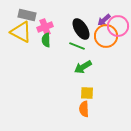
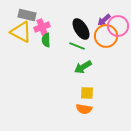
pink cross: moved 3 px left
orange semicircle: rotated 77 degrees counterclockwise
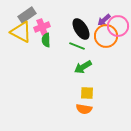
gray rectangle: rotated 48 degrees counterclockwise
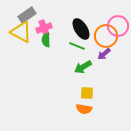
purple arrow: moved 34 px down
pink cross: moved 2 px right, 1 px down
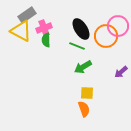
yellow triangle: moved 1 px up
purple arrow: moved 17 px right, 18 px down
orange semicircle: rotated 119 degrees counterclockwise
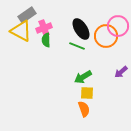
green arrow: moved 10 px down
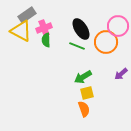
orange circle: moved 6 px down
purple arrow: moved 2 px down
yellow square: rotated 16 degrees counterclockwise
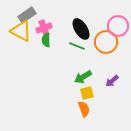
purple arrow: moved 9 px left, 7 px down
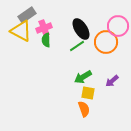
green line: rotated 56 degrees counterclockwise
yellow square: moved 1 px right; rotated 24 degrees clockwise
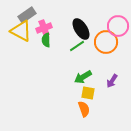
purple arrow: rotated 16 degrees counterclockwise
